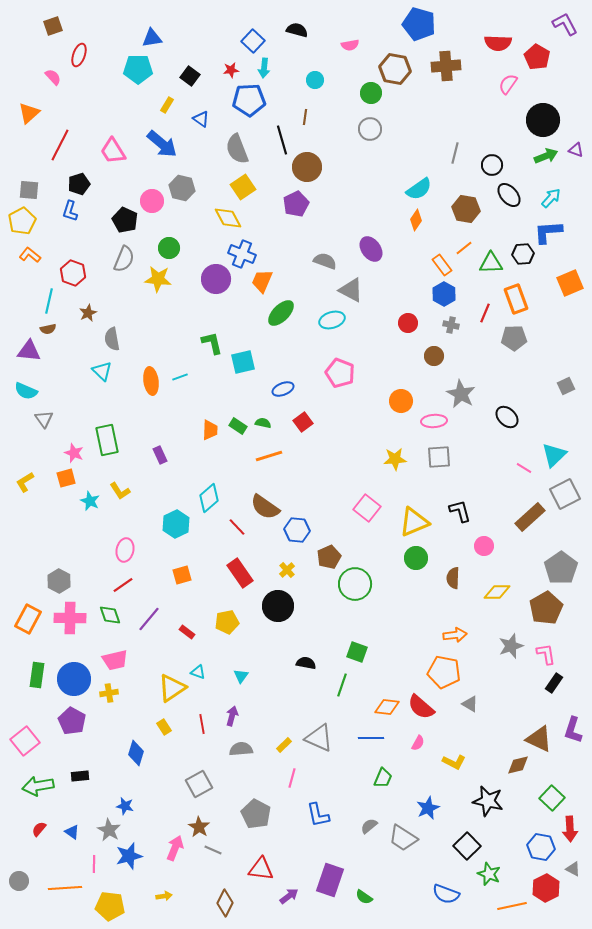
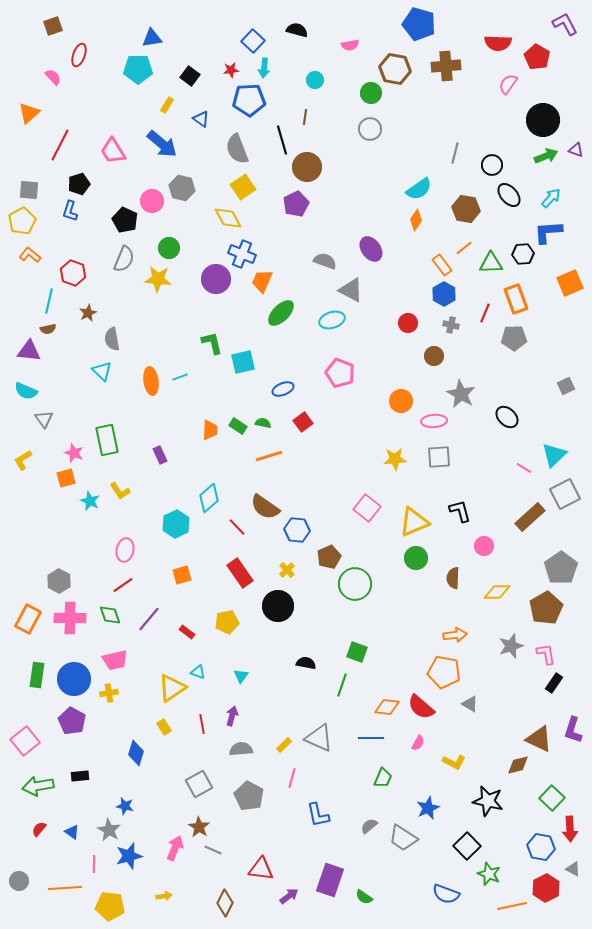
yellow L-shape at (25, 482): moved 2 px left, 22 px up
gray pentagon at (256, 814): moved 7 px left, 18 px up
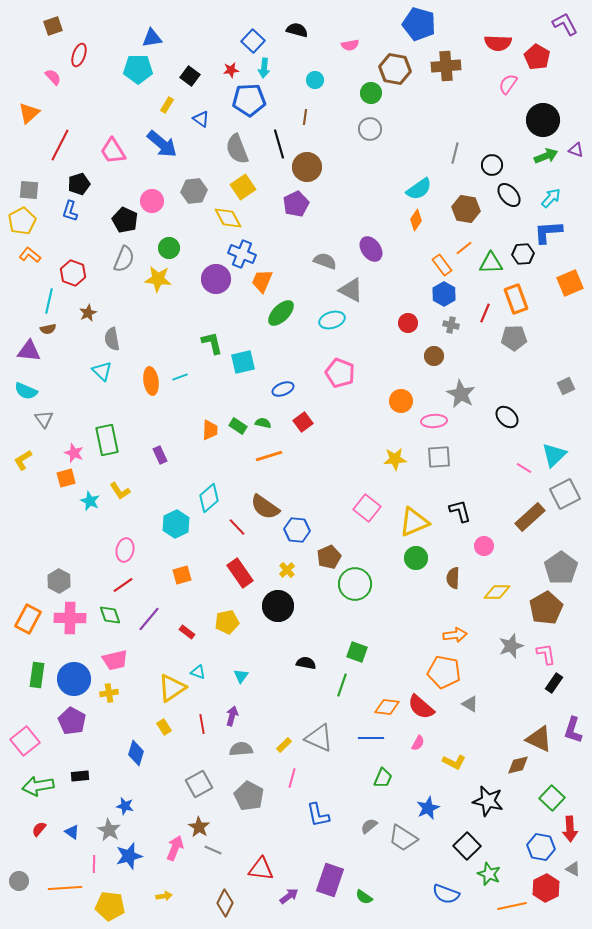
black line at (282, 140): moved 3 px left, 4 px down
gray hexagon at (182, 188): moved 12 px right, 3 px down; rotated 20 degrees counterclockwise
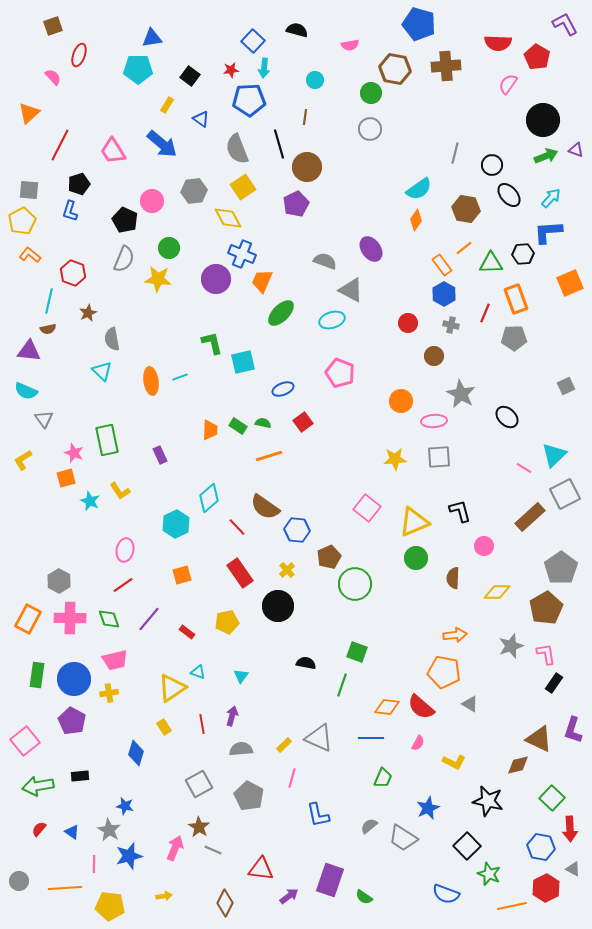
green diamond at (110, 615): moved 1 px left, 4 px down
